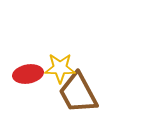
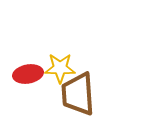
brown trapezoid: moved 1 px down; rotated 24 degrees clockwise
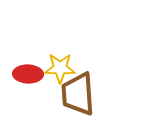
red ellipse: rotated 12 degrees clockwise
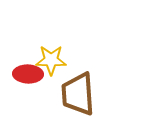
yellow star: moved 9 px left, 8 px up
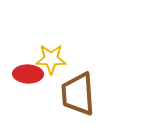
yellow star: moved 1 px up
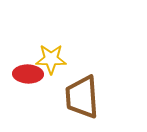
brown trapezoid: moved 4 px right, 3 px down
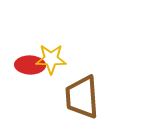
red ellipse: moved 2 px right, 9 px up
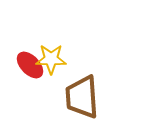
red ellipse: rotated 44 degrees clockwise
